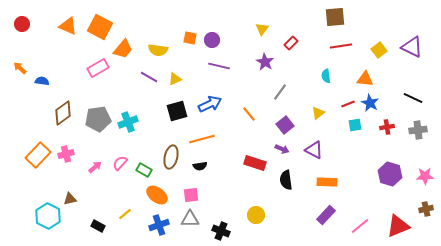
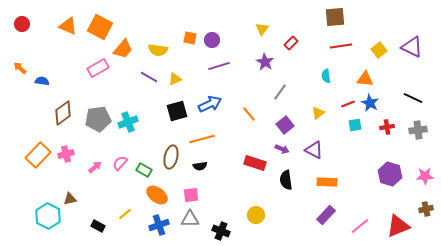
purple line at (219, 66): rotated 30 degrees counterclockwise
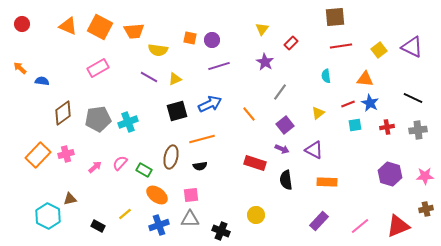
orange trapezoid at (123, 49): moved 11 px right, 18 px up; rotated 45 degrees clockwise
purple rectangle at (326, 215): moved 7 px left, 6 px down
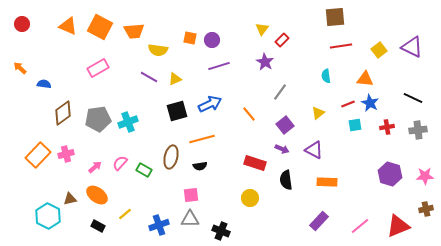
red rectangle at (291, 43): moved 9 px left, 3 px up
blue semicircle at (42, 81): moved 2 px right, 3 px down
orange ellipse at (157, 195): moved 60 px left
yellow circle at (256, 215): moved 6 px left, 17 px up
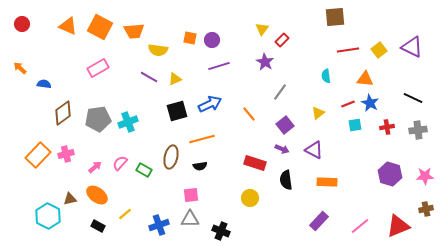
red line at (341, 46): moved 7 px right, 4 px down
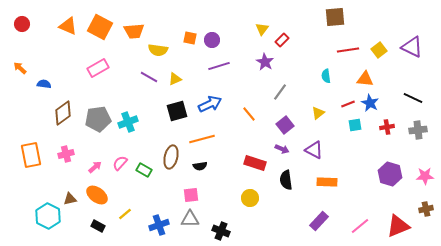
orange rectangle at (38, 155): moved 7 px left; rotated 55 degrees counterclockwise
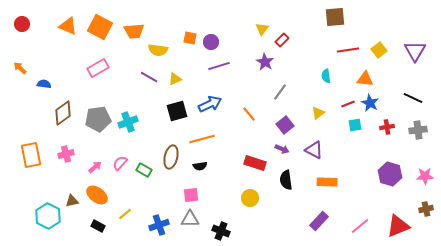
purple circle at (212, 40): moved 1 px left, 2 px down
purple triangle at (412, 47): moved 3 px right, 4 px down; rotated 35 degrees clockwise
brown triangle at (70, 199): moved 2 px right, 2 px down
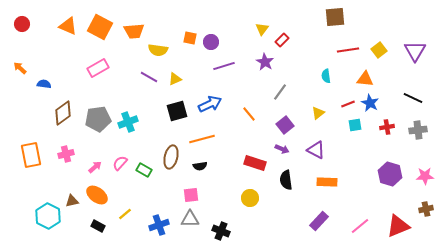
purple line at (219, 66): moved 5 px right
purple triangle at (314, 150): moved 2 px right
